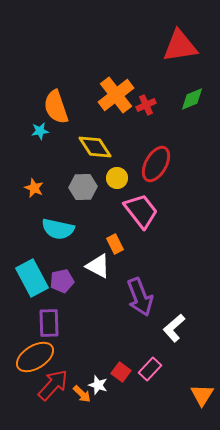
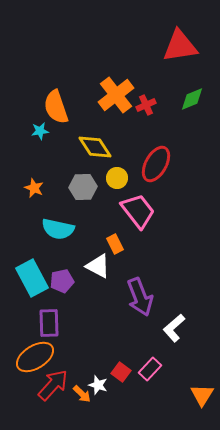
pink trapezoid: moved 3 px left
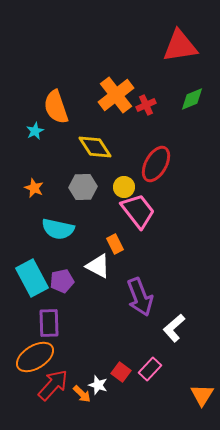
cyan star: moved 5 px left; rotated 18 degrees counterclockwise
yellow circle: moved 7 px right, 9 px down
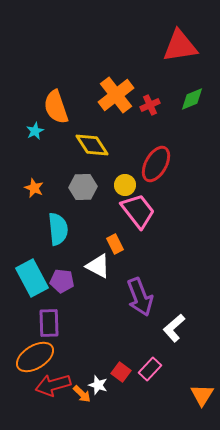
red cross: moved 4 px right
yellow diamond: moved 3 px left, 2 px up
yellow circle: moved 1 px right, 2 px up
cyan semicircle: rotated 108 degrees counterclockwise
purple pentagon: rotated 20 degrees clockwise
red arrow: rotated 148 degrees counterclockwise
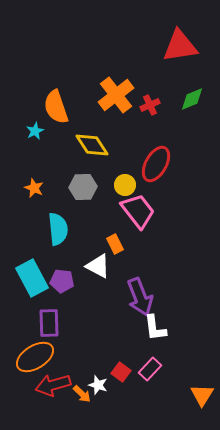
white L-shape: moved 19 px left; rotated 56 degrees counterclockwise
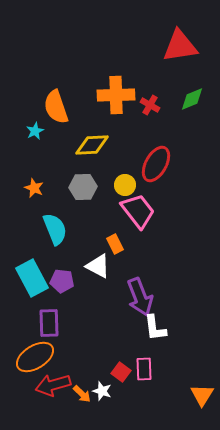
orange cross: rotated 36 degrees clockwise
red cross: rotated 36 degrees counterclockwise
yellow diamond: rotated 60 degrees counterclockwise
cyan semicircle: moved 3 px left; rotated 16 degrees counterclockwise
pink rectangle: moved 6 px left; rotated 45 degrees counterclockwise
white star: moved 4 px right, 6 px down
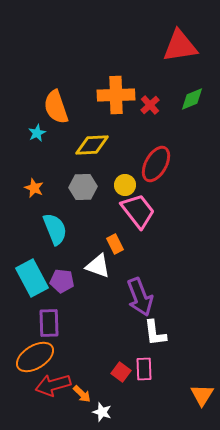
red cross: rotated 18 degrees clockwise
cyan star: moved 2 px right, 2 px down
white triangle: rotated 8 degrees counterclockwise
white L-shape: moved 5 px down
white star: moved 21 px down
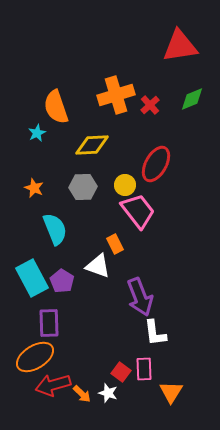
orange cross: rotated 15 degrees counterclockwise
purple pentagon: rotated 25 degrees clockwise
orange triangle: moved 31 px left, 3 px up
white star: moved 6 px right, 19 px up
